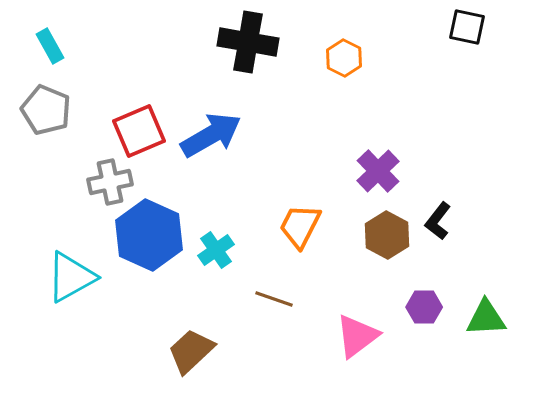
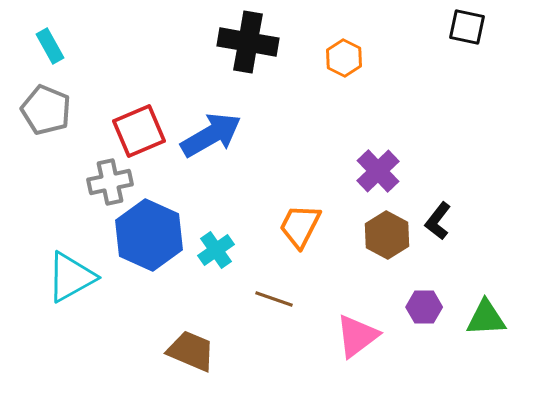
brown trapezoid: rotated 66 degrees clockwise
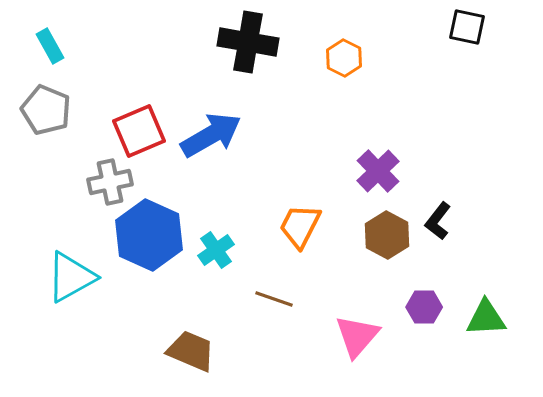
pink triangle: rotated 12 degrees counterclockwise
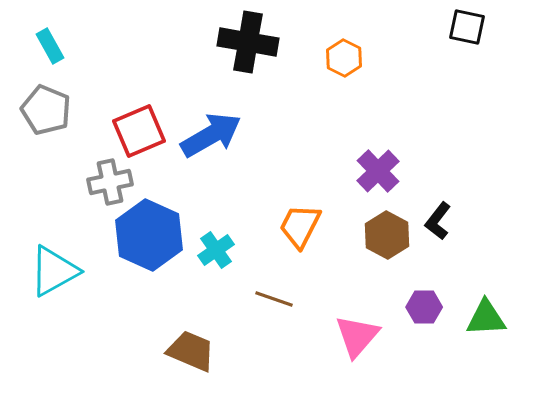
cyan triangle: moved 17 px left, 6 px up
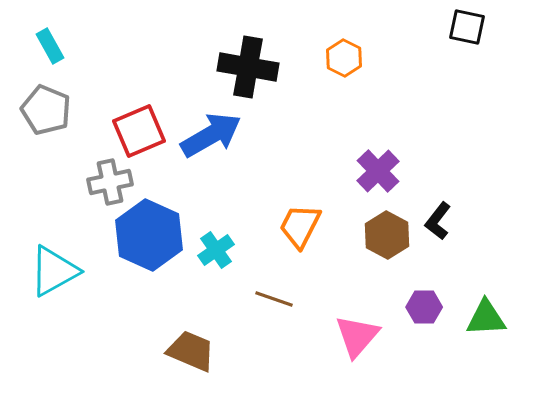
black cross: moved 25 px down
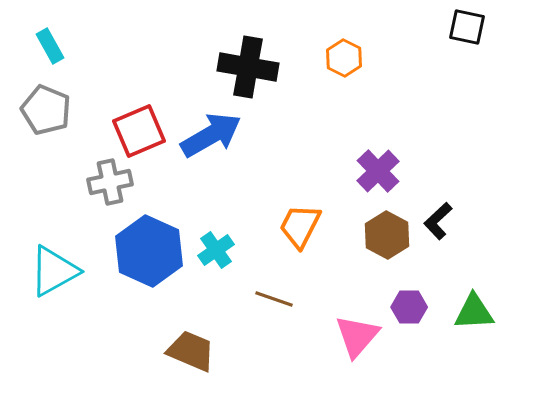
black L-shape: rotated 9 degrees clockwise
blue hexagon: moved 16 px down
purple hexagon: moved 15 px left
green triangle: moved 12 px left, 6 px up
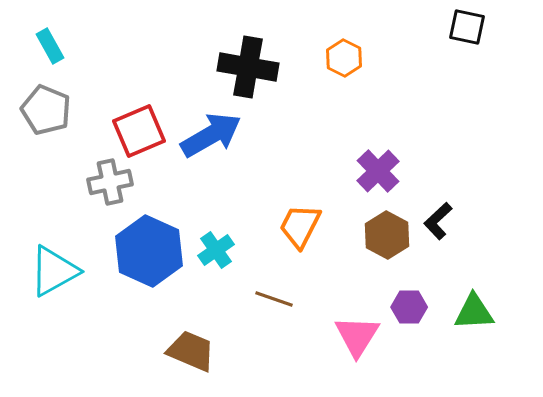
pink triangle: rotated 9 degrees counterclockwise
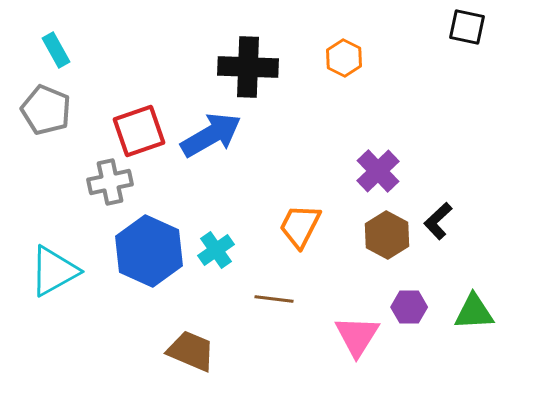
cyan rectangle: moved 6 px right, 4 px down
black cross: rotated 8 degrees counterclockwise
red square: rotated 4 degrees clockwise
brown line: rotated 12 degrees counterclockwise
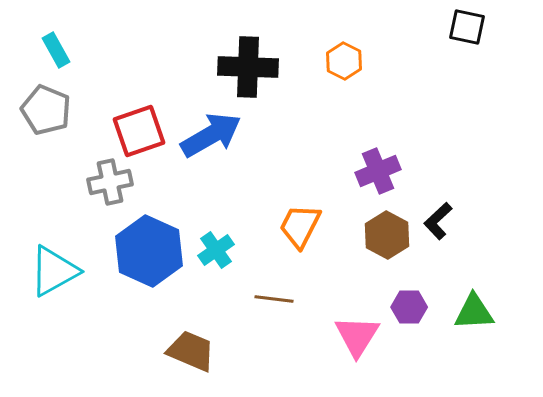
orange hexagon: moved 3 px down
purple cross: rotated 21 degrees clockwise
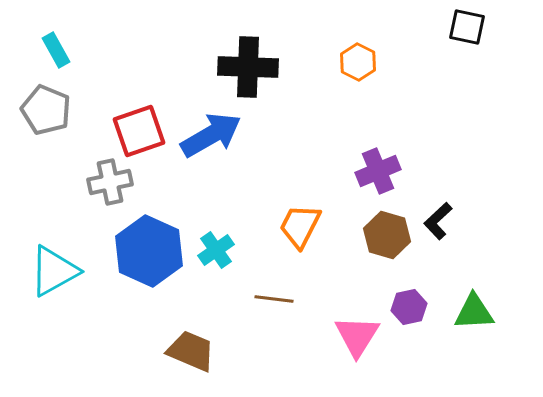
orange hexagon: moved 14 px right, 1 px down
brown hexagon: rotated 12 degrees counterclockwise
purple hexagon: rotated 12 degrees counterclockwise
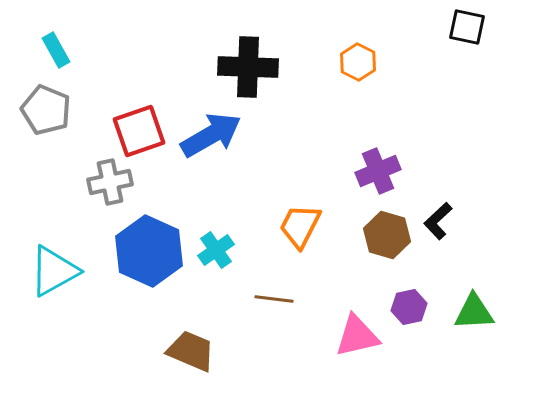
pink triangle: rotated 45 degrees clockwise
